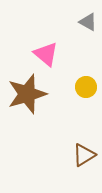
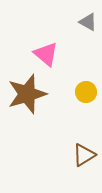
yellow circle: moved 5 px down
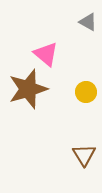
brown star: moved 1 px right, 5 px up
brown triangle: rotated 30 degrees counterclockwise
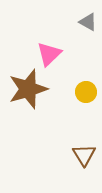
pink triangle: moved 3 px right; rotated 36 degrees clockwise
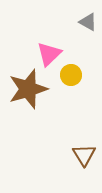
yellow circle: moved 15 px left, 17 px up
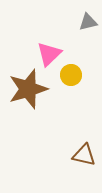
gray triangle: rotated 42 degrees counterclockwise
brown triangle: rotated 45 degrees counterclockwise
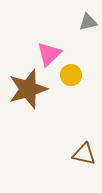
brown triangle: moved 1 px up
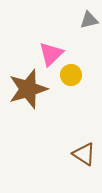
gray triangle: moved 1 px right, 2 px up
pink triangle: moved 2 px right
brown triangle: rotated 20 degrees clockwise
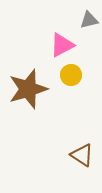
pink triangle: moved 11 px right, 9 px up; rotated 16 degrees clockwise
brown triangle: moved 2 px left, 1 px down
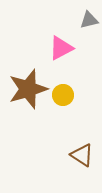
pink triangle: moved 1 px left, 3 px down
yellow circle: moved 8 px left, 20 px down
